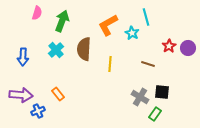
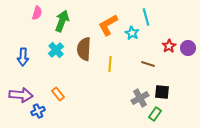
gray cross: moved 1 px down; rotated 30 degrees clockwise
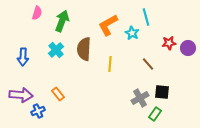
red star: moved 3 px up; rotated 24 degrees clockwise
brown line: rotated 32 degrees clockwise
